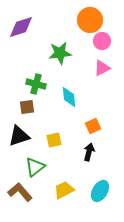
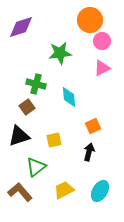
brown square: rotated 28 degrees counterclockwise
green triangle: moved 1 px right
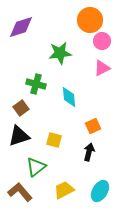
brown square: moved 6 px left, 1 px down
yellow square: rotated 28 degrees clockwise
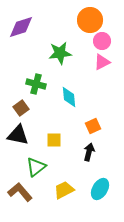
pink triangle: moved 6 px up
black triangle: moved 1 px left, 1 px up; rotated 30 degrees clockwise
yellow square: rotated 14 degrees counterclockwise
cyan ellipse: moved 2 px up
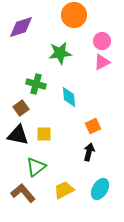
orange circle: moved 16 px left, 5 px up
yellow square: moved 10 px left, 6 px up
brown L-shape: moved 3 px right, 1 px down
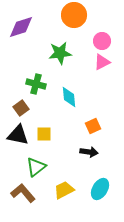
black arrow: rotated 84 degrees clockwise
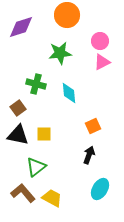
orange circle: moved 7 px left
pink circle: moved 2 px left
cyan diamond: moved 4 px up
brown square: moved 3 px left
black arrow: moved 3 px down; rotated 78 degrees counterclockwise
yellow trapezoid: moved 12 px left, 8 px down; rotated 55 degrees clockwise
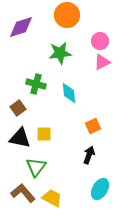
black triangle: moved 2 px right, 3 px down
green triangle: rotated 15 degrees counterclockwise
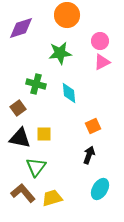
purple diamond: moved 1 px down
yellow trapezoid: rotated 45 degrees counterclockwise
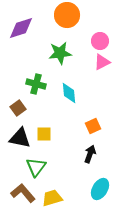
black arrow: moved 1 px right, 1 px up
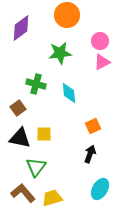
purple diamond: rotated 20 degrees counterclockwise
